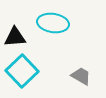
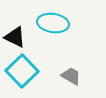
black triangle: rotated 30 degrees clockwise
gray trapezoid: moved 10 px left
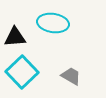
black triangle: rotated 30 degrees counterclockwise
cyan square: moved 1 px down
